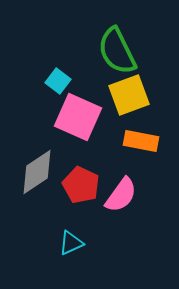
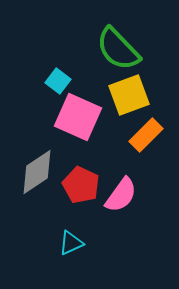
green semicircle: moved 1 px right, 2 px up; rotated 18 degrees counterclockwise
orange rectangle: moved 5 px right, 6 px up; rotated 56 degrees counterclockwise
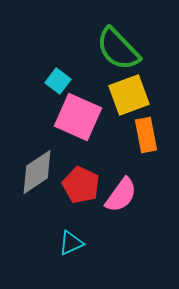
orange rectangle: rotated 56 degrees counterclockwise
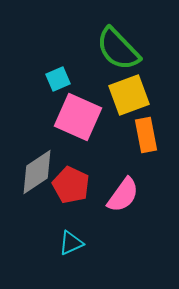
cyan square: moved 2 px up; rotated 30 degrees clockwise
red pentagon: moved 10 px left
pink semicircle: moved 2 px right
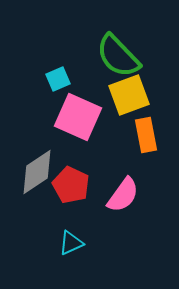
green semicircle: moved 7 px down
